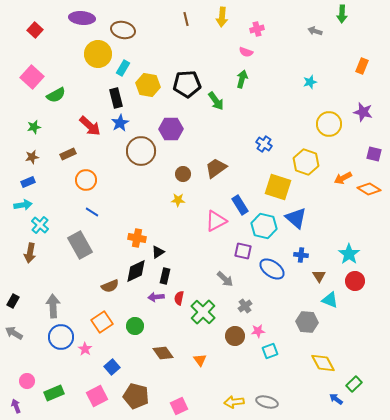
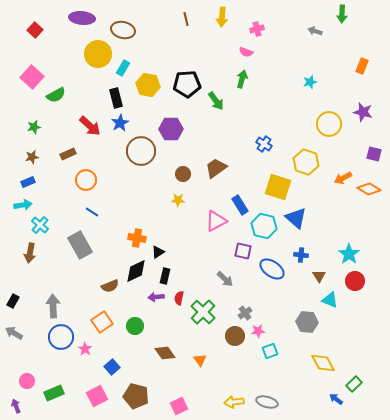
gray cross at (245, 306): moved 7 px down
brown diamond at (163, 353): moved 2 px right
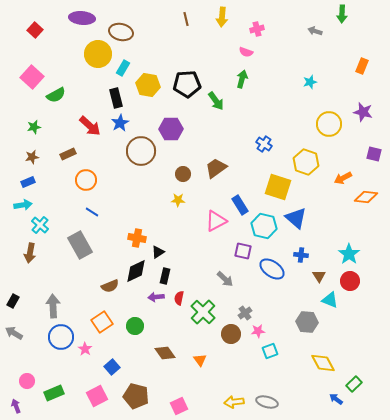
brown ellipse at (123, 30): moved 2 px left, 2 px down
orange diamond at (369, 189): moved 3 px left, 8 px down; rotated 25 degrees counterclockwise
red circle at (355, 281): moved 5 px left
brown circle at (235, 336): moved 4 px left, 2 px up
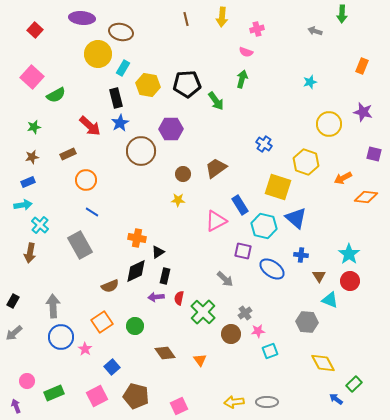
gray arrow at (14, 333): rotated 72 degrees counterclockwise
gray ellipse at (267, 402): rotated 15 degrees counterclockwise
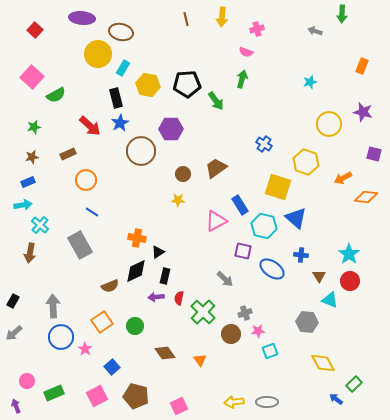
gray cross at (245, 313): rotated 16 degrees clockwise
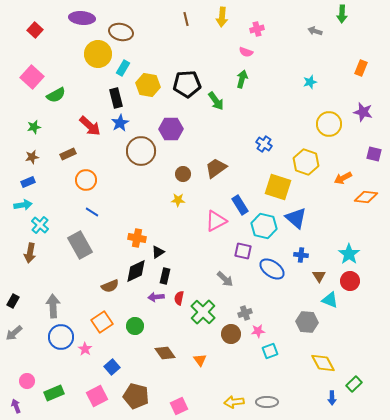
orange rectangle at (362, 66): moved 1 px left, 2 px down
blue arrow at (336, 399): moved 4 px left, 1 px up; rotated 128 degrees counterclockwise
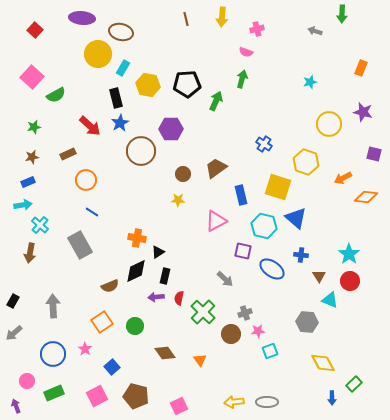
green arrow at (216, 101): rotated 120 degrees counterclockwise
blue rectangle at (240, 205): moved 1 px right, 10 px up; rotated 18 degrees clockwise
blue circle at (61, 337): moved 8 px left, 17 px down
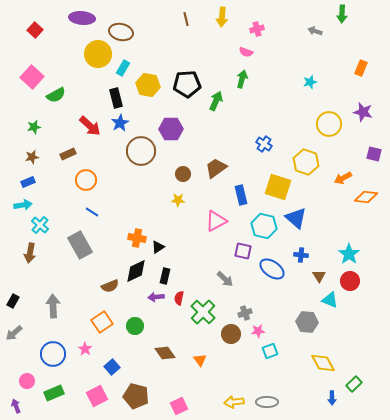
black triangle at (158, 252): moved 5 px up
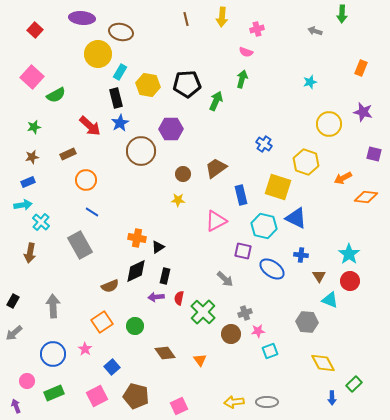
cyan rectangle at (123, 68): moved 3 px left, 4 px down
blue triangle at (296, 218): rotated 15 degrees counterclockwise
cyan cross at (40, 225): moved 1 px right, 3 px up
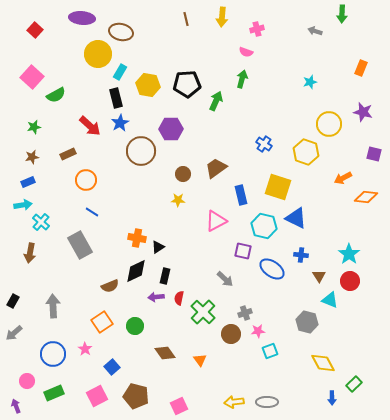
yellow hexagon at (306, 162): moved 10 px up
gray hexagon at (307, 322): rotated 10 degrees clockwise
